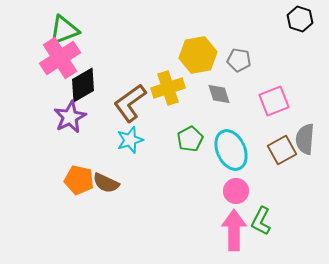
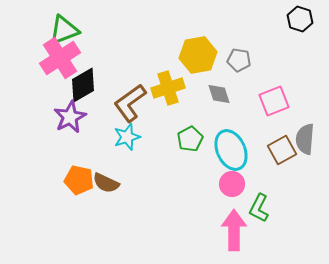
cyan star: moved 3 px left, 3 px up
pink circle: moved 4 px left, 7 px up
green L-shape: moved 2 px left, 13 px up
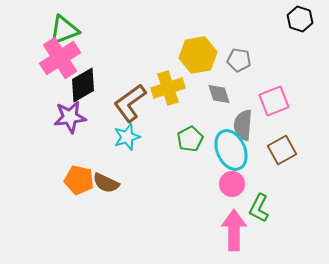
purple star: rotated 20 degrees clockwise
gray semicircle: moved 62 px left, 14 px up
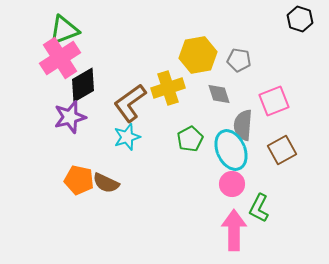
purple star: rotated 8 degrees counterclockwise
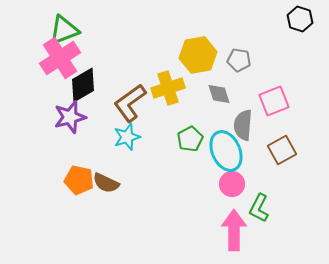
cyan ellipse: moved 5 px left, 1 px down
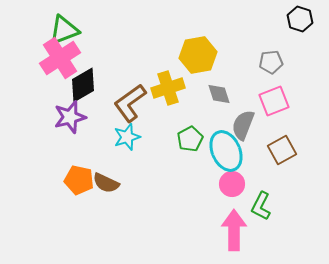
gray pentagon: moved 32 px right, 2 px down; rotated 15 degrees counterclockwise
gray semicircle: rotated 16 degrees clockwise
green L-shape: moved 2 px right, 2 px up
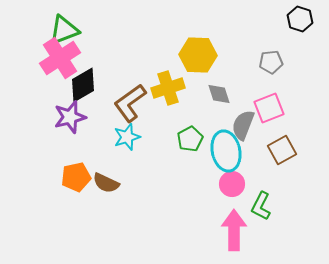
yellow hexagon: rotated 12 degrees clockwise
pink square: moved 5 px left, 7 px down
cyan ellipse: rotated 12 degrees clockwise
orange pentagon: moved 3 px left, 3 px up; rotated 24 degrees counterclockwise
